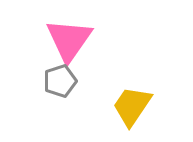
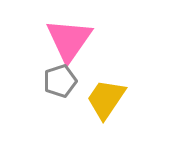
yellow trapezoid: moved 26 px left, 7 px up
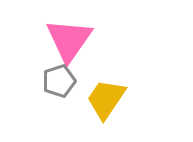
gray pentagon: moved 1 px left
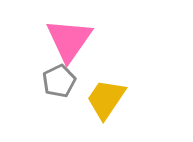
gray pentagon: rotated 8 degrees counterclockwise
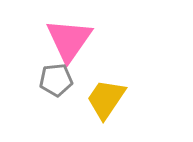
gray pentagon: moved 3 px left, 1 px up; rotated 20 degrees clockwise
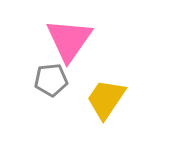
gray pentagon: moved 5 px left
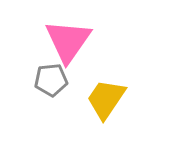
pink triangle: moved 1 px left, 1 px down
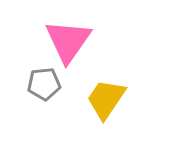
gray pentagon: moved 7 px left, 4 px down
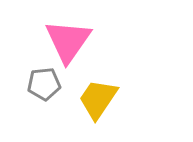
yellow trapezoid: moved 8 px left
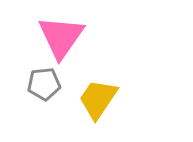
pink triangle: moved 7 px left, 4 px up
